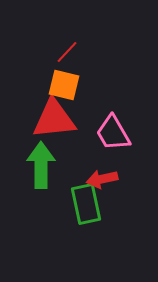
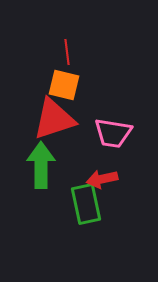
red line: rotated 50 degrees counterclockwise
red triangle: rotated 12 degrees counterclockwise
pink trapezoid: rotated 51 degrees counterclockwise
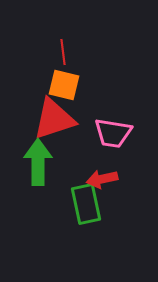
red line: moved 4 px left
green arrow: moved 3 px left, 3 px up
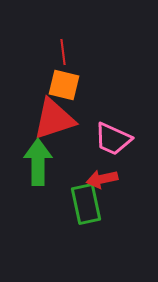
pink trapezoid: moved 6 px down; rotated 15 degrees clockwise
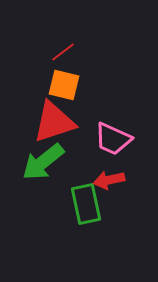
red line: rotated 60 degrees clockwise
red triangle: moved 3 px down
green arrow: moved 5 px right; rotated 129 degrees counterclockwise
red arrow: moved 7 px right, 1 px down
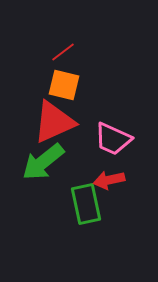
red triangle: rotated 6 degrees counterclockwise
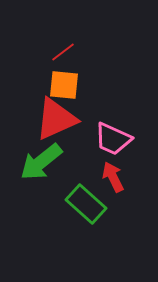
orange square: rotated 8 degrees counterclockwise
red triangle: moved 2 px right, 3 px up
green arrow: moved 2 px left
red arrow: moved 4 px right, 3 px up; rotated 76 degrees clockwise
green rectangle: rotated 36 degrees counterclockwise
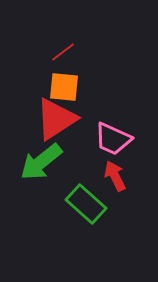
orange square: moved 2 px down
red triangle: rotated 9 degrees counterclockwise
red arrow: moved 2 px right, 1 px up
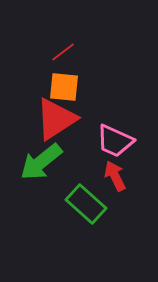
pink trapezoid: moved 2 px right, 2 px down
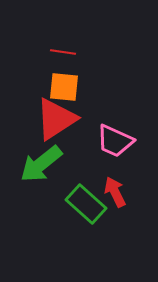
red line: rotated 45 degrees clockwise
green arrow: moved 2 px down
red arrow: moved 16 px down
